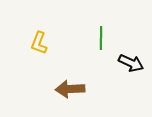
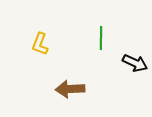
yellow L-shape: moved 1 px right, 1 px down
black arrow: moved 4 px right
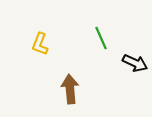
green line: rotated 25 degrees counterclockwise
brown arrow: rotated 88 degrees clockwise
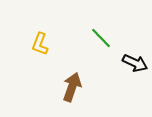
green line: rotated 20 degrees counterclockwise
brown arrow: moved 2 px right, 2 px up; rotated 24 degrees clockwise
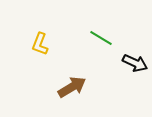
green line: rotated 15 degrees counterclockwise
brown arrow: rotated 40 degrees clockwise
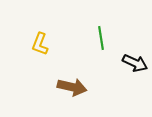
green line: rotated 50 degrees clockwise
brown arrow: rotated 44 degrees clockwise
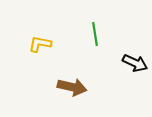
green line: moved 6 px left, 4 px up
yellow L-shape: rotated 80 degrees clockwise
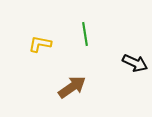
green line: moved 10 px left
brown arrow: rotated 48 degrees counterclockwise
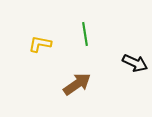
brown arrow: moved 5 px right, 3 px up
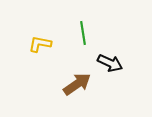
green line: moved 2 px left, 1 px up
black arrow: moved 25 px left
